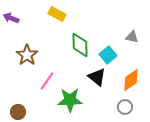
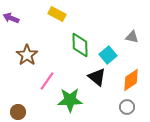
gray circle: moved 2 px right
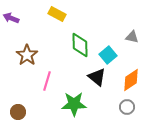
pink line: rotated 18 degrees counterclockwise
green star: moved 4 px right, 4 px down
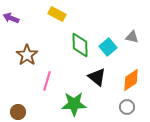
cyan square: moved 8 px up
